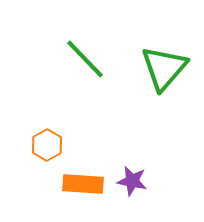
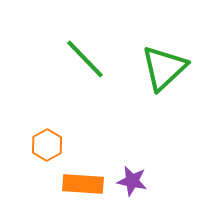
green triangle: rotated 6 degrees clockwise
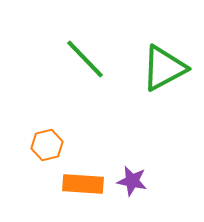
green triangle: rotated 15 degrees clockwise
orange hexagon: rotated 16 degrees clockwise
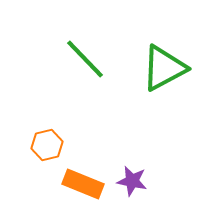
orange rectangle: rotated 18 degrees clockwise
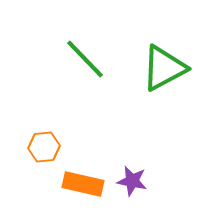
orange hexagon: moved 3 px left, 2 px down; rotated 8 degrees clockwise
orange rectangle: rotated 9 degrees counterclockwise
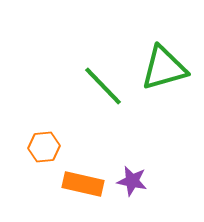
green line: moved 18 px right, 27 px down
green triangle: rotated 12 degrees clockwise
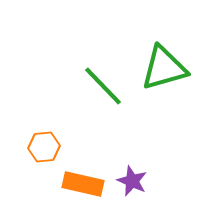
purple star: rotated 12 degrees clockwise
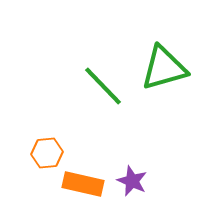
orange hexagon: moved 3 px right, 6 px down
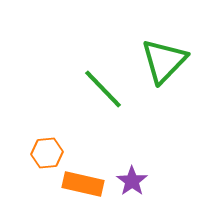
green triangle: moved 7 px up; rotated 30 degrees counterclockwise
green line: moved 3 px down
purple star: rotated 12 degrees clockwise
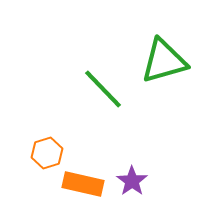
green triangle: rotated 30 degrees clockwise
orange hexagon: rotated 12 degrees counterclockwise
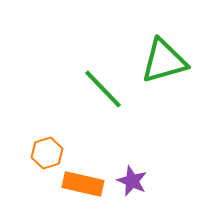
purple star: rotated 12 degrees counterclockwise
